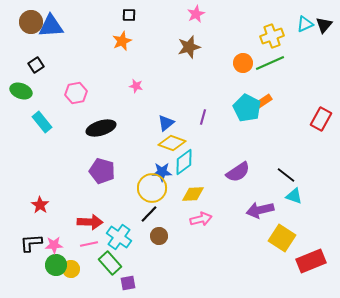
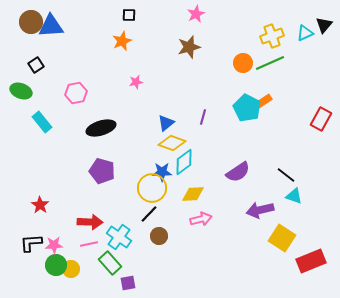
cyan triangle at (305, 24): moved 9 px down
pink star at (136, 86): moved 4 px up; rotated 24 degrees counterclockwise
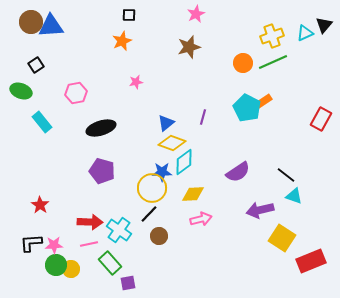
green line at (270, 63): moved 3 px right, 1 px up
cyan cross at (119, 237): moved 7 px up
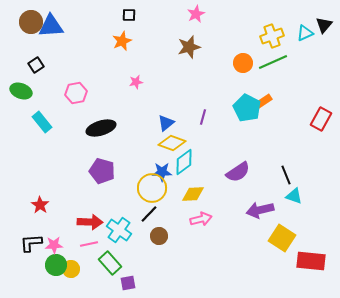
black line at (286, 175): rotated 30 degrees clockwise
red rectangle at (311, 261): rotated 28 degrees clockwise
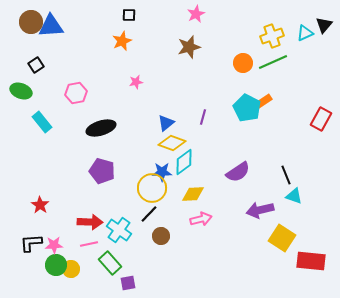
brown circle at (159, 236): moved 2 px right
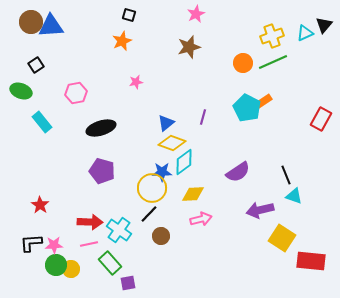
black square at (129, 15): rotated 16 degrees clockwise
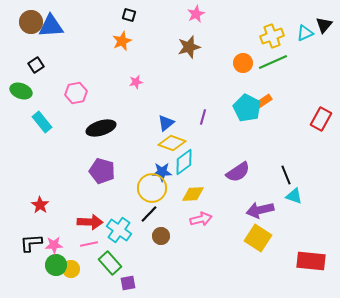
yellow square at (282, 238): moved 24 px left
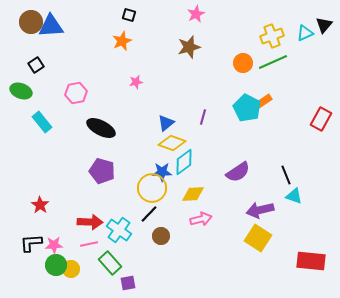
black ellipse at (101, 128): rotated 44 degrees clockwise
